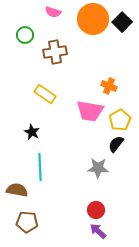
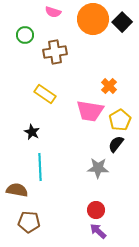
orange cross: rotated 21 degrees clockwise
brown pentagon: moved 2 px right
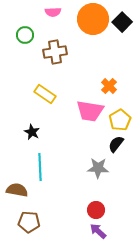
pink semicircle: rotated 21 degrees counterclockwise
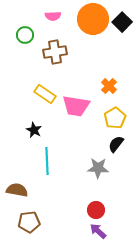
pink semicircle: moved 4 px down
pink trapezoid: moved 14 px left, 5 px up
yellow pentagon: moved 5 px left, 2 px up
black star: moved 2 px right, 2 px up
cyan line: moved 7 px right, 6 px up
brown pentagon: rotated 10 degrees counterclockwise
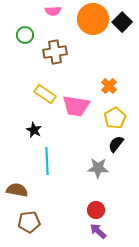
pink semicircle: moved 5 px up
